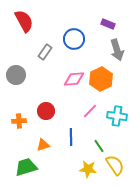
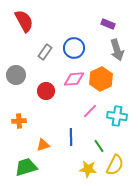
blue circle: moved 9 px down
red circle: moved 20 px up
yellow semicircle: rotated 60 degrees clockwise
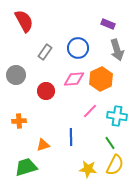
blue circle: moved 4 px right
green line: moved 11 px right, 3 px up
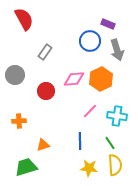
red semicircle: moved 2 px up
blue circle: moved 12 px right, 7 px up
gray circle: moved 1 px left
blue line: moved 9 px right, 4 px down
yellow semicircle: rotated 30 degrees counterclockwise
yellow star: moved 1 px right, 1 px up
